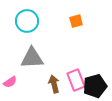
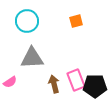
black pentagon: rotated 15 degrees clockwise
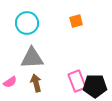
cyan circle: moved 2 px down
pink rectangle: moved 1 px right, 1 px down
brown arrow: moved 18 px left, 1 px up
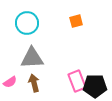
brown arrow: moved 2 px left
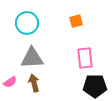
pink rectangle: moved 8 px right, 23 px up; rotated 15 degrees clockwise
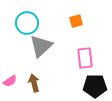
gray triangle: moved 9 px right, 12 px up; rotated 40 degrees counterclockwise
pink semicircle: moved 1 px up
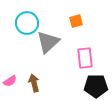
gray triangle: moved 7 px right, 4 px up
black pentagon: moved 1 px right
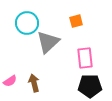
black pentagon: moved 6 px left
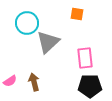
orange square: moved 1 px right, 7 px up; rotated 24 degrees clockwise
brown arrow: moved 1 px up
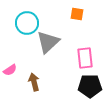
pink semicircle: moved 11 px up
